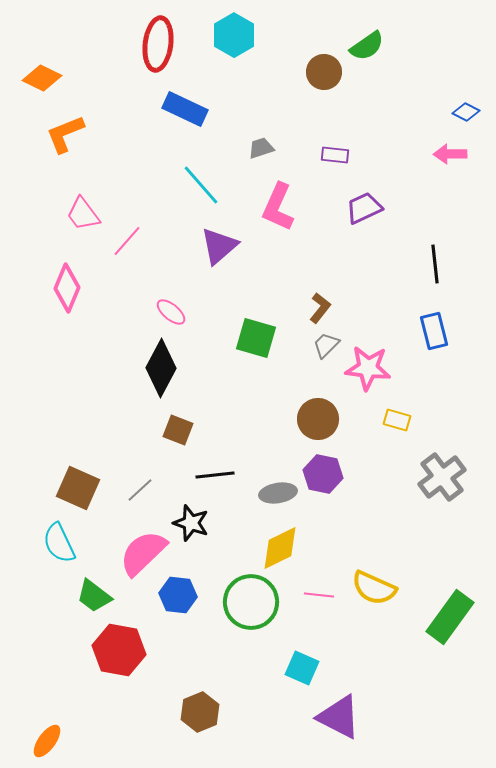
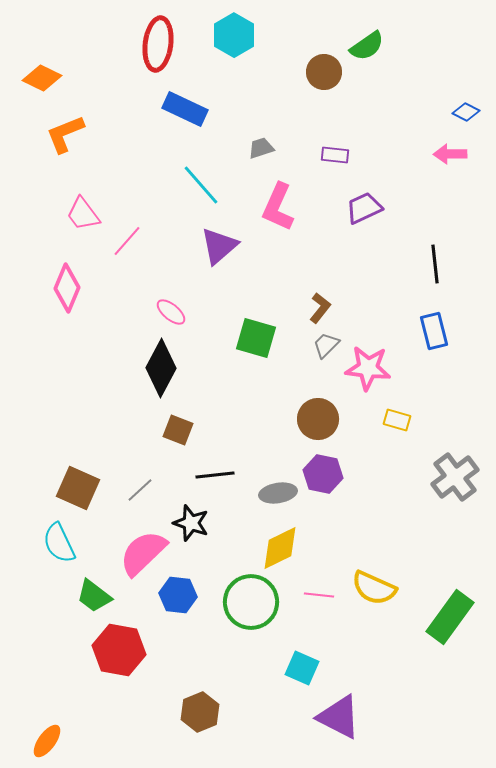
gray cross at (442, 477): moved 13 px right
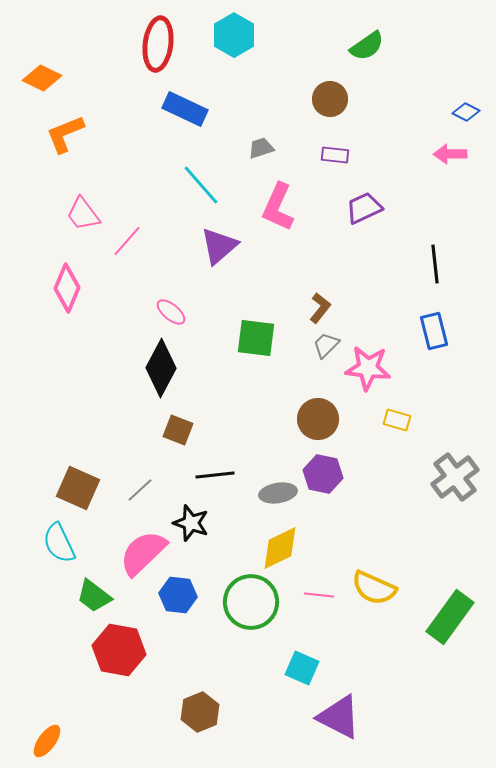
brown circle at (324, 72): moved 6 px right, 27 px down
green square at (256, 338): rotated 9 degrees counterclockwise
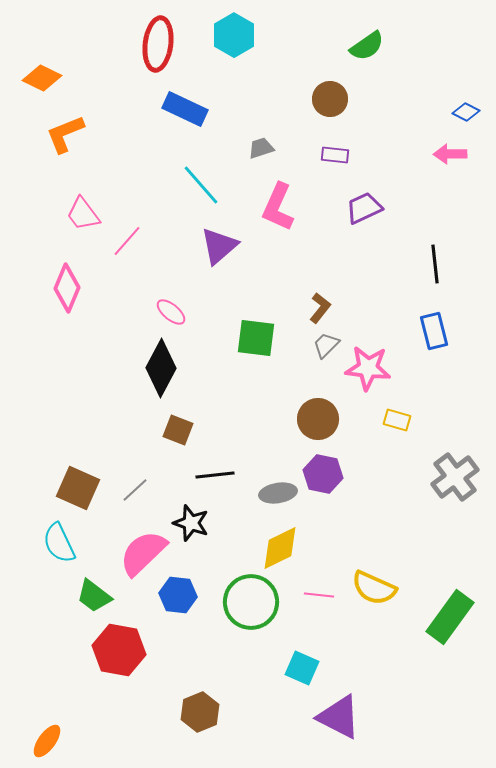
gray line at (140, 490): moved 5 px left
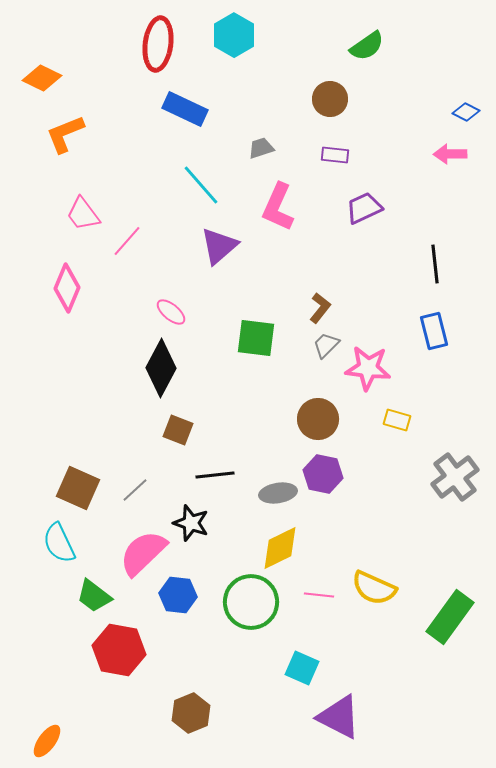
brown hexagon at (200, 712): moved 9 px left, 1 px down
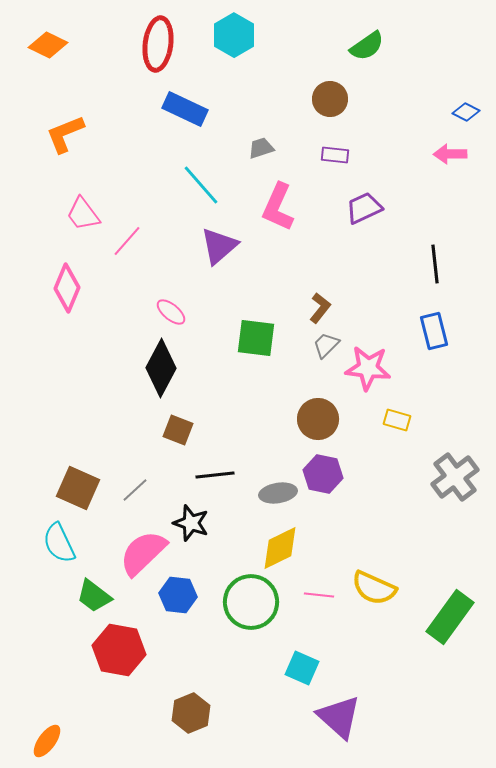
orange diamond at (42, 78): moved 6 px right, 33 px up
purple triangle at (339, 717): rotated 15 degrees clockwise
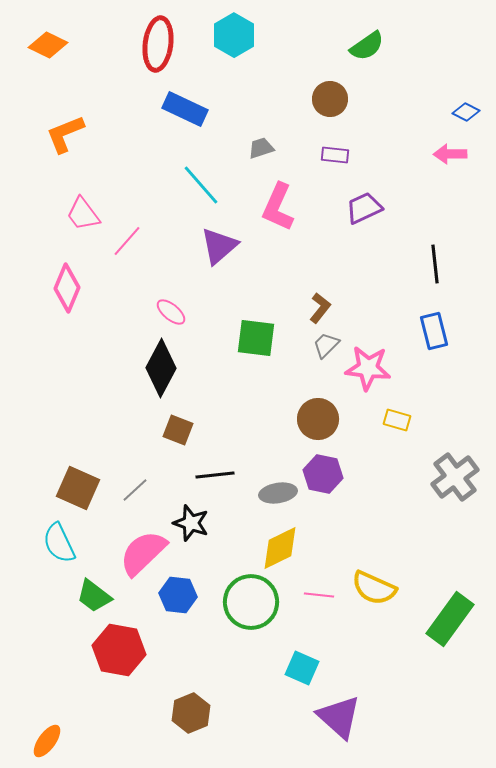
green rectangle at (450, 617): moved 2 px down
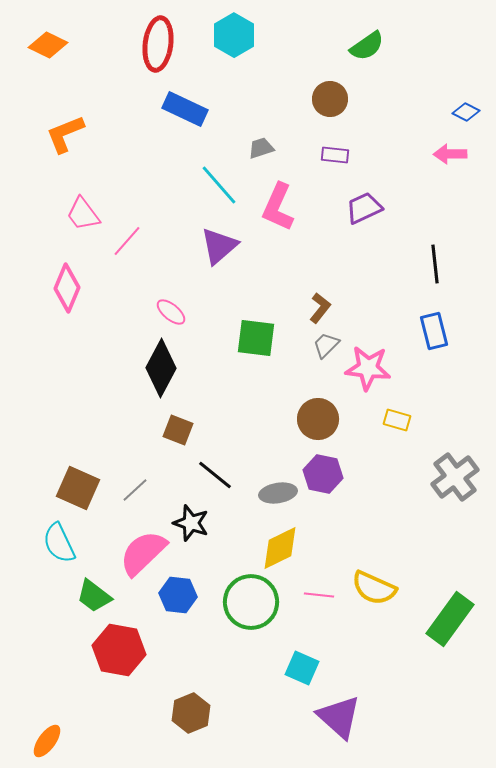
cyan line at (201, 185): moved 18 px right
black line at (215, 475): rotated 45 degrees clockwise
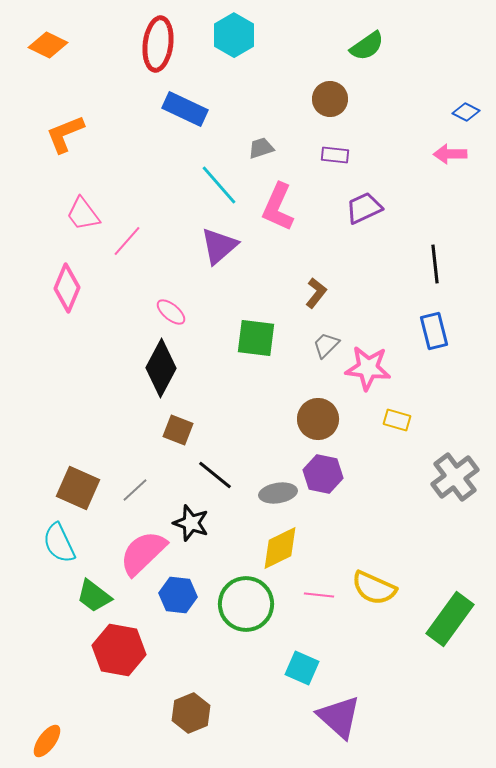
brown L-shape at (320, 308): moved 4 px left, 15 px up
green circle at (251, 602): moved 5 px left, 2 px down
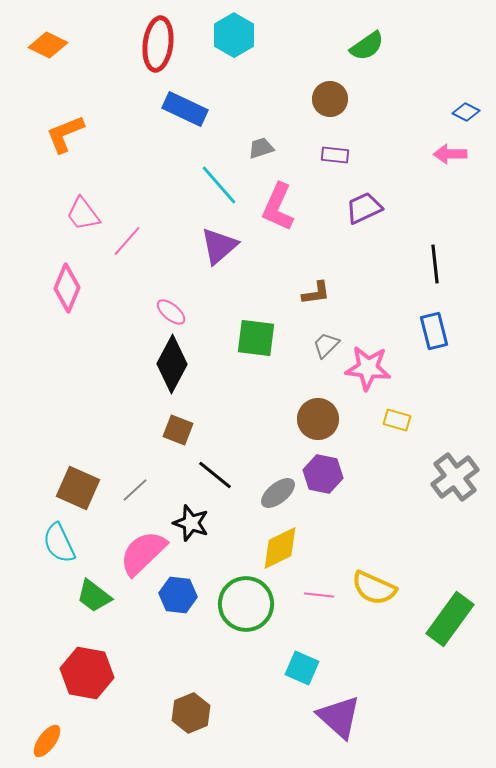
brown L-shape at (316, 293): rotated 44 degrees clockwise
black diamond at (161, 368): moved 11 px right, 4 px up
gray ellipse at (278, 493): rotated 30 degrees counterclockwise
red hexagon at (119, 650): moved 32 px left, 23 px down
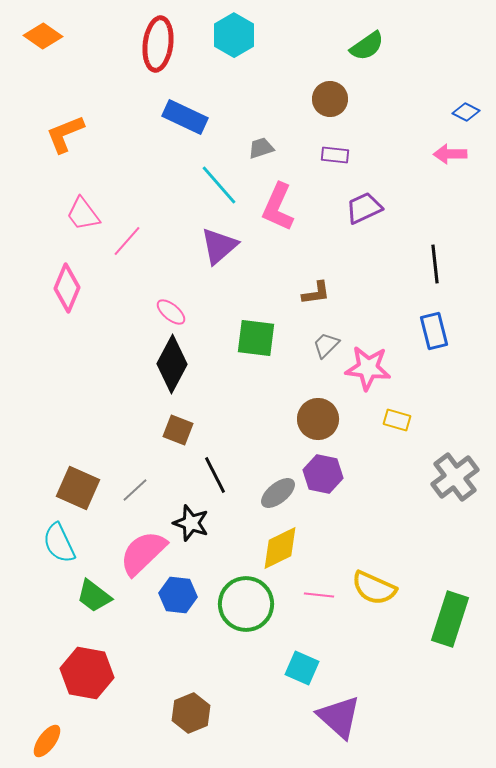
orange diamond at (48, 45): moved 5 px left, 9 px up; rotated 9 degrees clockwise
blue rectangle at (185, 109): moved 8 px down
black line at (215, 475): rotated 24 degrees clockwise
green rectangle at (450, 619): rotated 18 degrees counterclockwise
